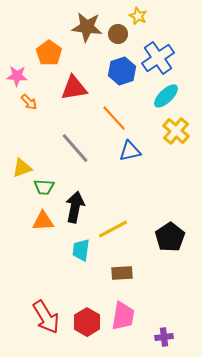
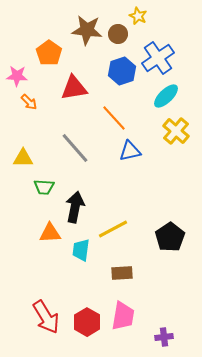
brown star: moved 3 px down
yellow triangle: moved 1 px right, 10 px up; rotated 20 degrees clockwise
orange triangle: moved 7 px right, 12 px down
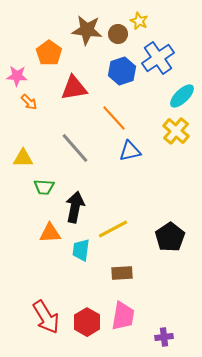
yellow star: moved 1 px right, 5 px down
cyan ellipse: moved 16 px right
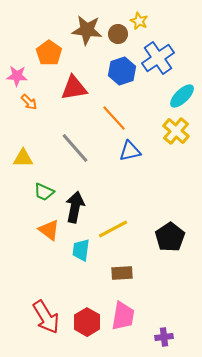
green trapezoid: moved 5 px down; rotated 20 degrees clockwise
orange triangle: moved 1 px left, 3 px up; rotated 40 degrees clockwise
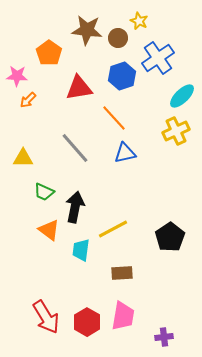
brown circle: moved 4 px down
blue hexagon: moved 5 px down
red triangle: moved 5 px right
orange arrow: moved 1 px left, 2 px up; rotated 90 degrees clockwise
yellow cross: rotated 24 degrees clockwise
blue triangle: moved 5 px left, 2 px down
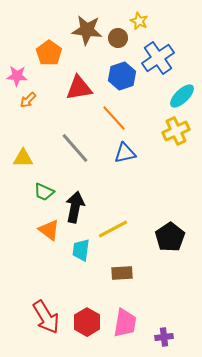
pink trapezoid: moved 2 px right, 7 px down
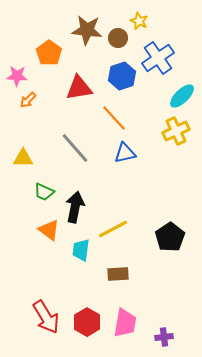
brown rectangle: moved 4 px left, 1 px down
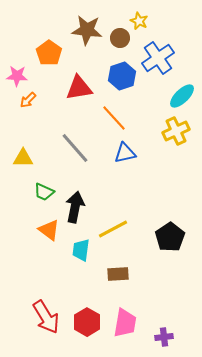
brown circle: moved 2 px right
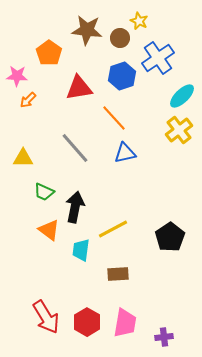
yellow cross: moved 3 px right, 1 px up; rotated 12 degrees counterclockwise
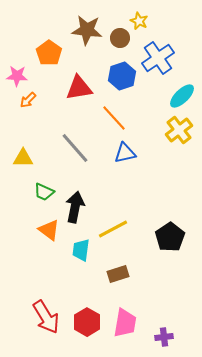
brown rectangle: rotated 15 degrees counterclockwise
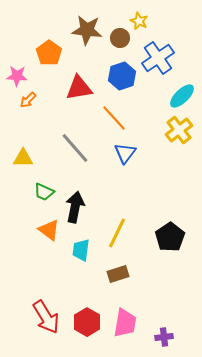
blue triangle: rotated 40 degrees counterclockwise
yellow line: moved 4 px right, 4 px down; rotated 36 degrees counterclockwise
